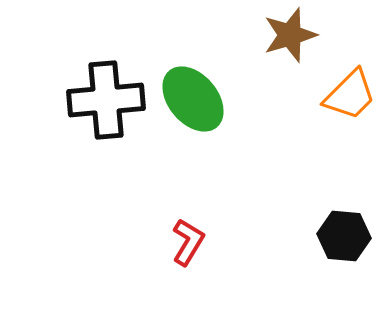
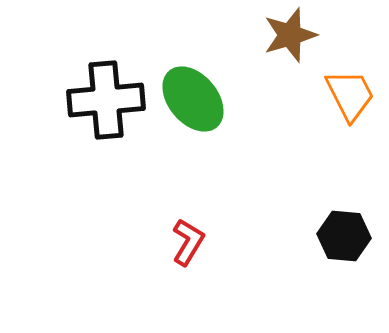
orange trapezoid: rotated 72 degrees counterclockwise
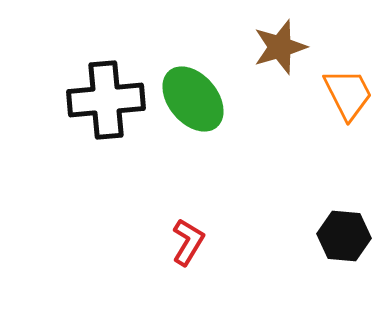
brown star: moved 10 px left, 12 px down
orange trapezoid: moved 2 px left, 1 px up
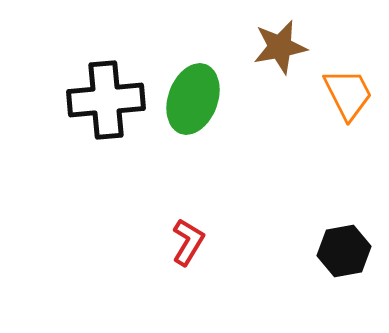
brown star: rotated 6 degrees clockwise
green ellipse: rotated 60 degrees clockwise
black hexagon: moved 15 px down; rotated 15 degrees counterclockwise
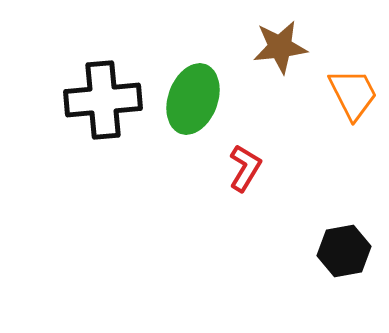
brown star: rotated 4 degrees clockwise
orange trapezoid: moved 5 px right
black cross: moved 3 px left
red L-shape: moved 57 px right, 74 px up
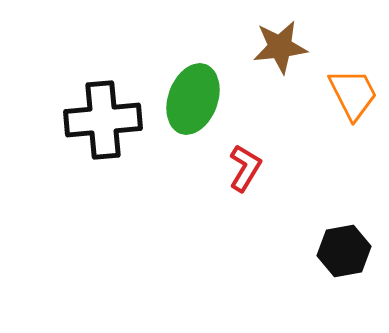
black cross: moved 20 px down
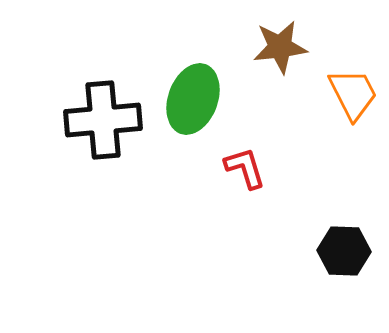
red L-shape: rotated 48 degrees counterclockwise
black hexagon: rotated 12 degrees clockwise
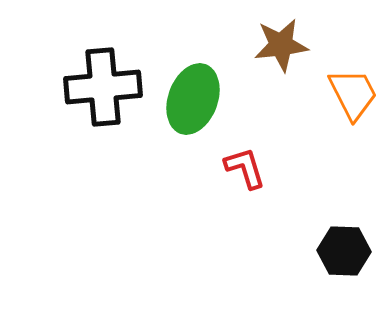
brown star: moved 1 px right, 2 px up
black cross: moved 33 px up
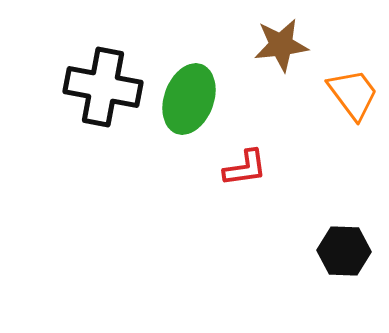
black cross: rotated 16 degrees clockwise
orange trapezoid: rotated 10 degrees counterclockwise
green ellipse: moved 4 px left
red L-shape: rotated 99 degrees clockwise
